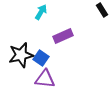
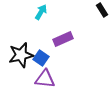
purple rectangle: moved 3 px down
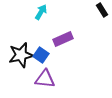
blue square: moved 3 px up
